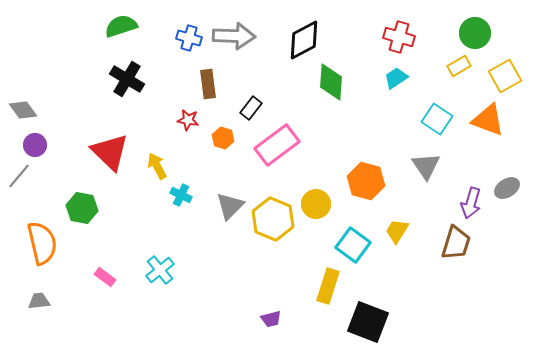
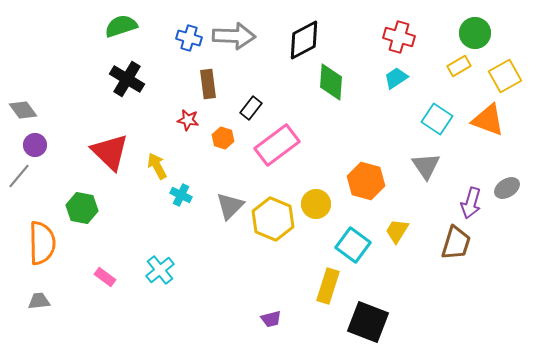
orange semicircle at (42, 243): rotated 12 degrees clockwise
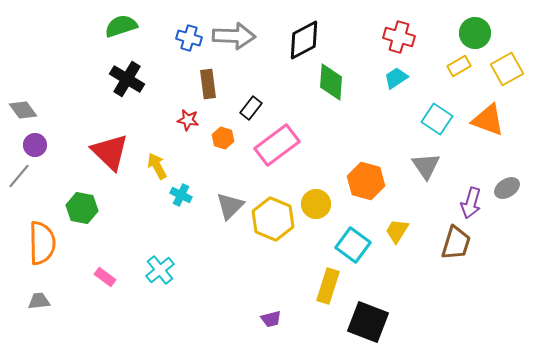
yellow square at (505, 76): moved 2 px right, 7 px up
